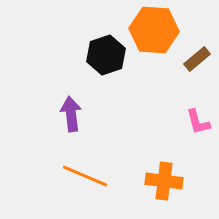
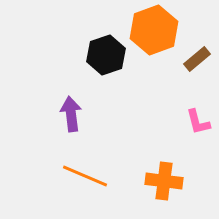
orange hexagon: rotated 24 degrees counterclockwise
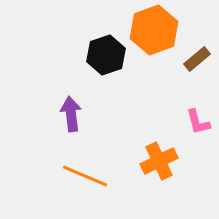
orange cross: moved 5 px left, 20 px up; rotated 33 degrees counterclockwise
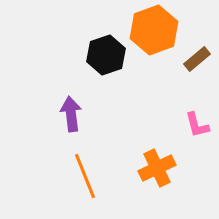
pink L-shape: moved 1 px left, 3 px down
orange cross: moved 2 px left, 7 px down
orange line: rotated 45 degrees clockwise
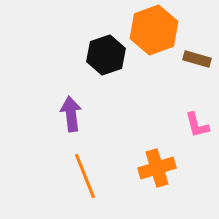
brown rectangle: rotated 56 degrees clockwise
orange cross: rotated 9 degrees clockwise
